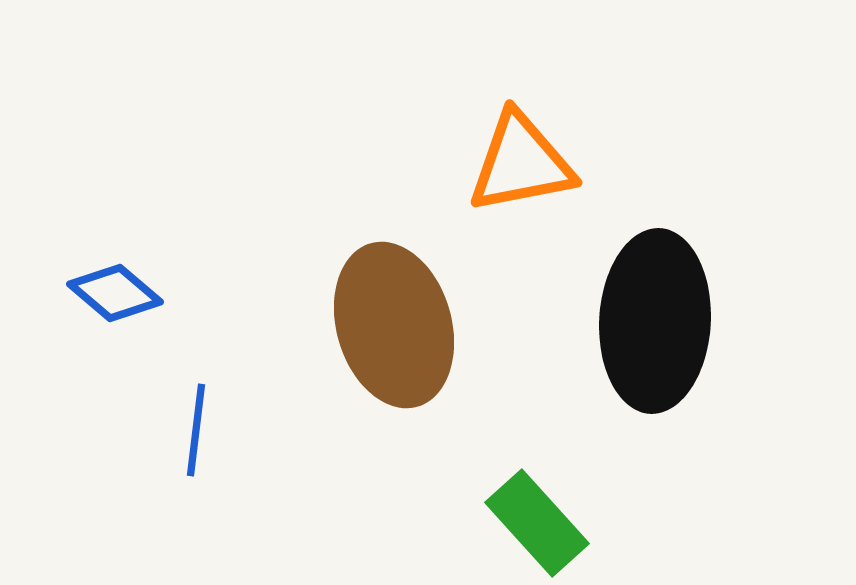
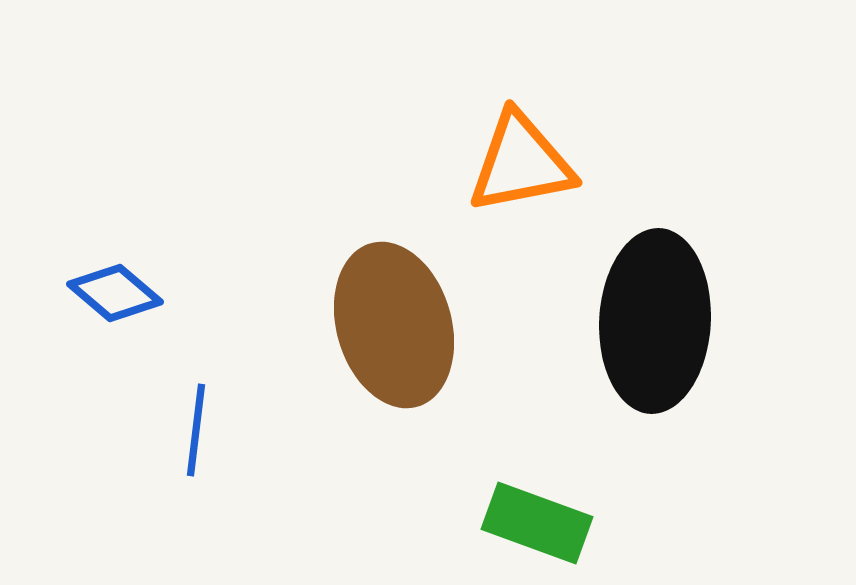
green rectangle: rotated 28 degrees counterclockwise
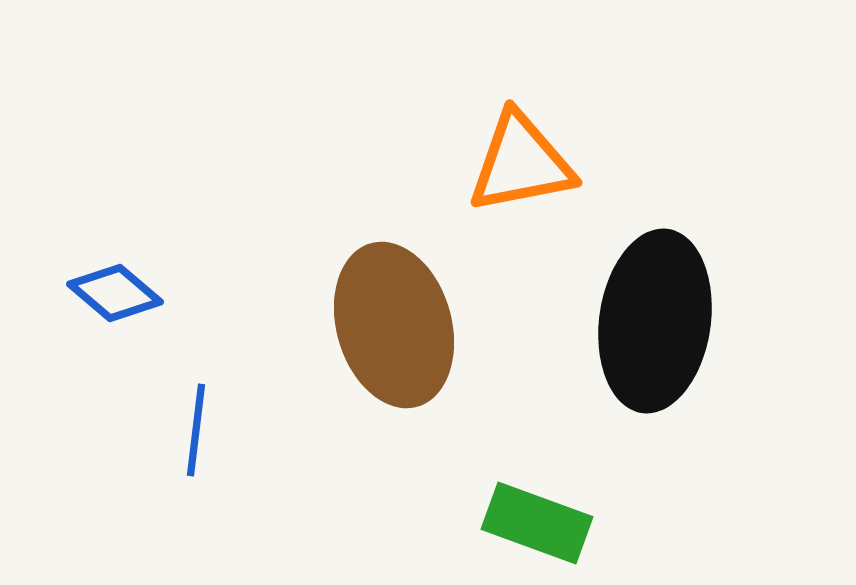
black ellipse: rotated 5 degrees clockwise
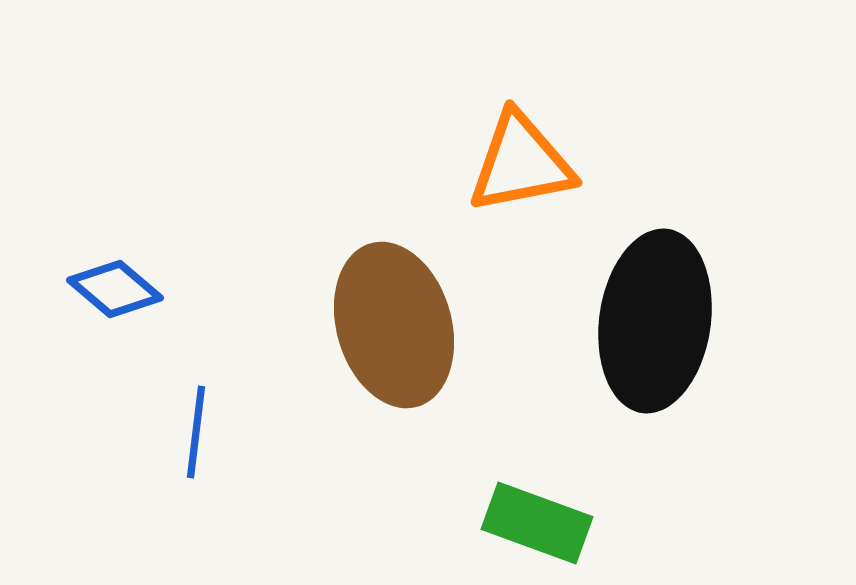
blue diamond: moved 4 px up
blue line: moved 2 px down
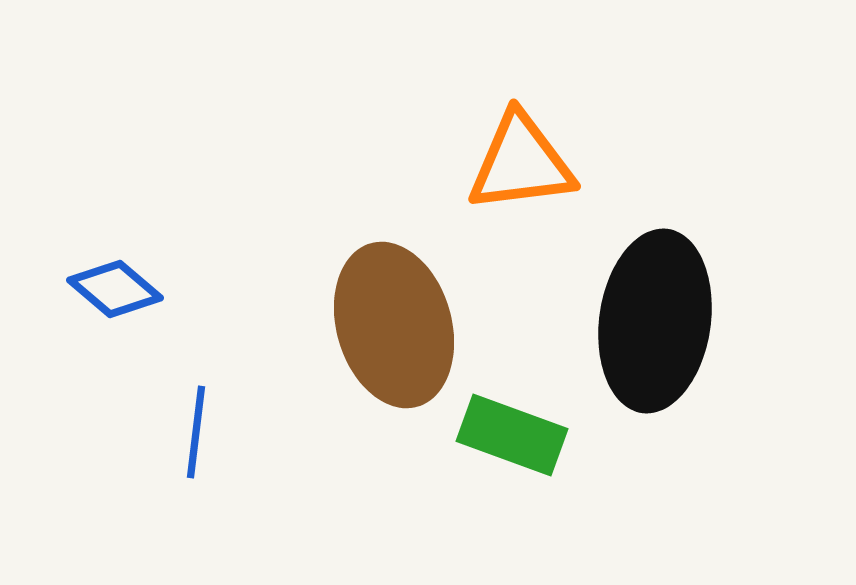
orange triangle: rotated 4 degrees clockwise
green rectangle: moved 25 px left, 88 px up
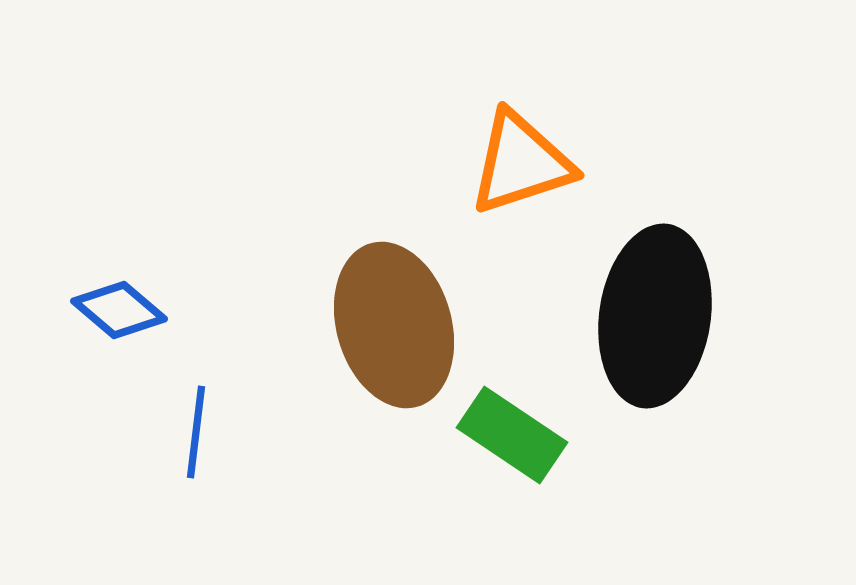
orange triangle: rotated 11 degrees counterclockwise
blue diamond: moved 4 px right, 21 px down
black ellipse: moved 5 px up
green rectangle: rotated 14 degrees clockwise
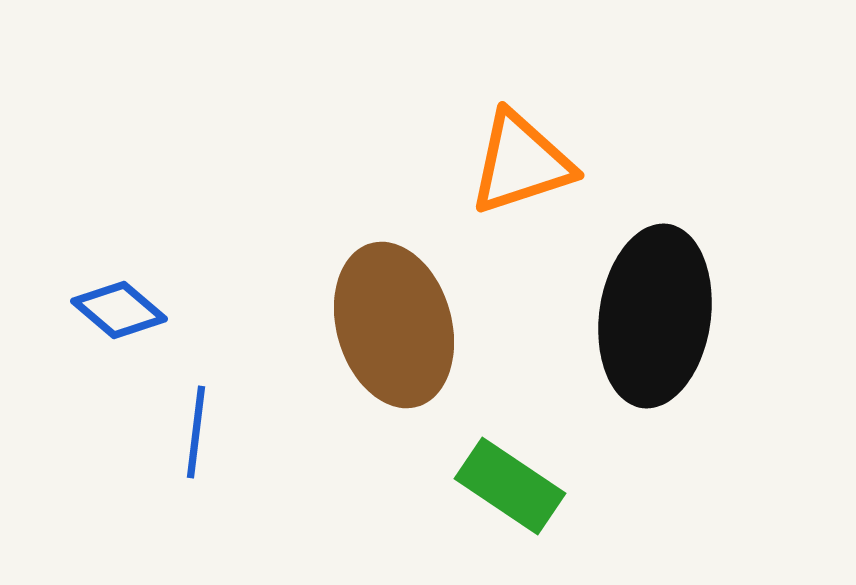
green rectangle: moved 2 px left, 51 px down
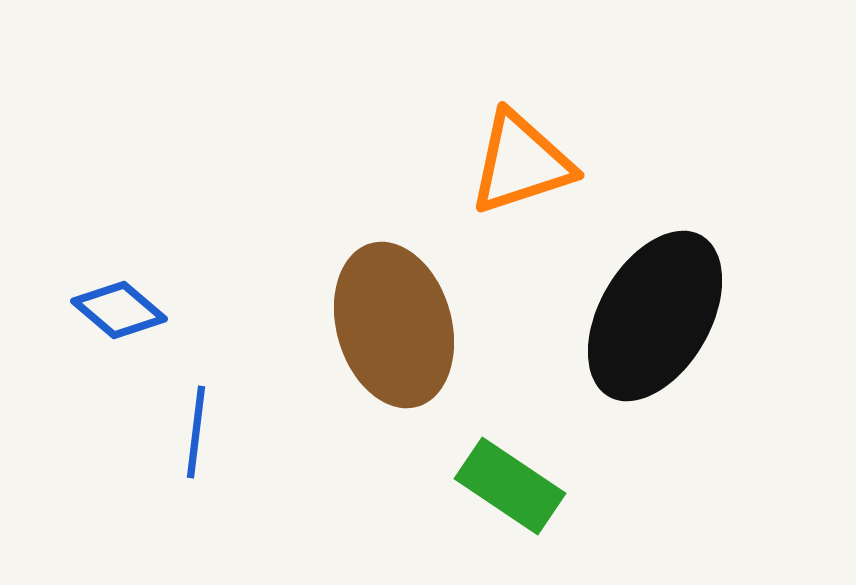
black ellipse: rotated 22 degrees clockwise
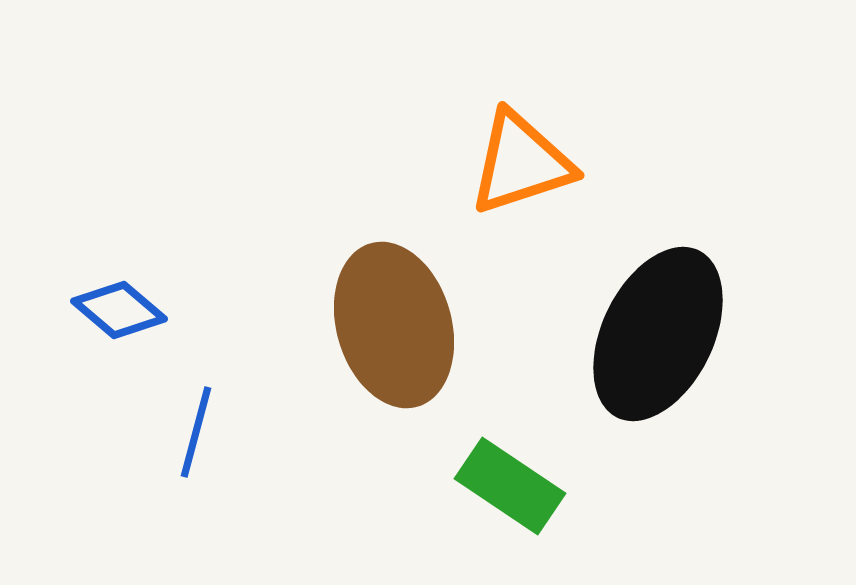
black ellipse: moved 3 px right, 18 px down; rotated 4 degrees counterclockwise
blue line: rotated 8 degrees clockwise
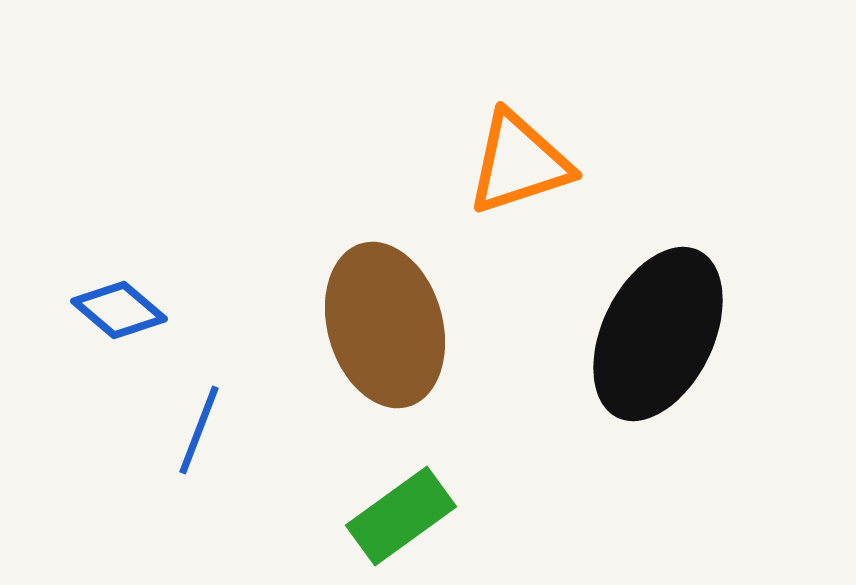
orange triangle: moved 2 px left
brown ellipse: moved 9 px left
blue line: moved 3 px right, 2 px up; rotated 6 degrees clockwise
green rectangle: moved 109 px left, 30 px down; rotated 70 degrees counterclockwise
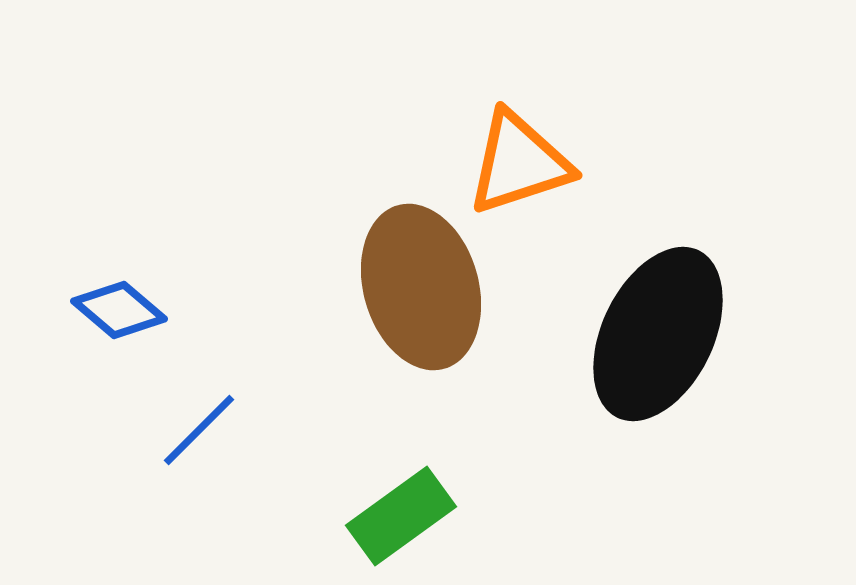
brown ellipse: moved 36 px right, 38 px up
blue line: rotated 24 degrees clockwise
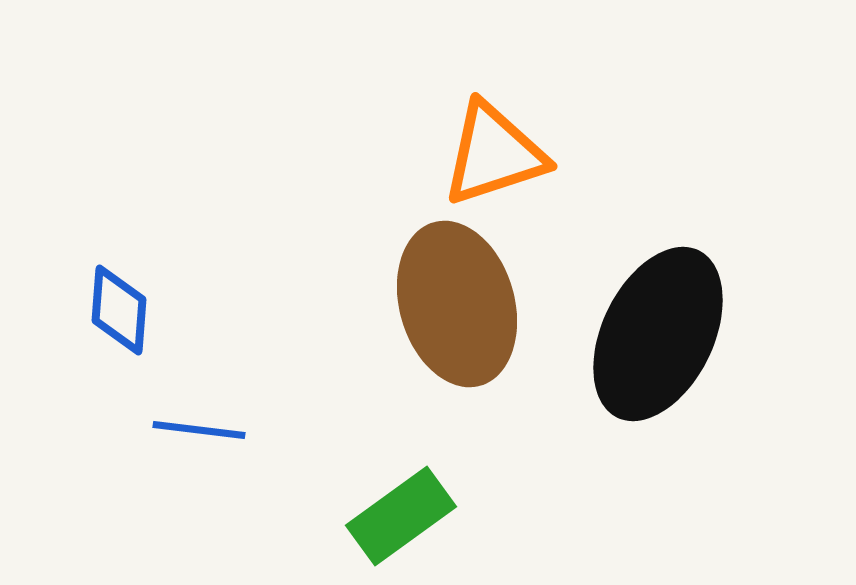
orange triangle: moved 25 px left, 9 px up
brown ellipse: moved 36 px right, 17 px down
blue diamond: rotated 54 degrees clockwise
blue line: rotated 52 degrees clockwise
